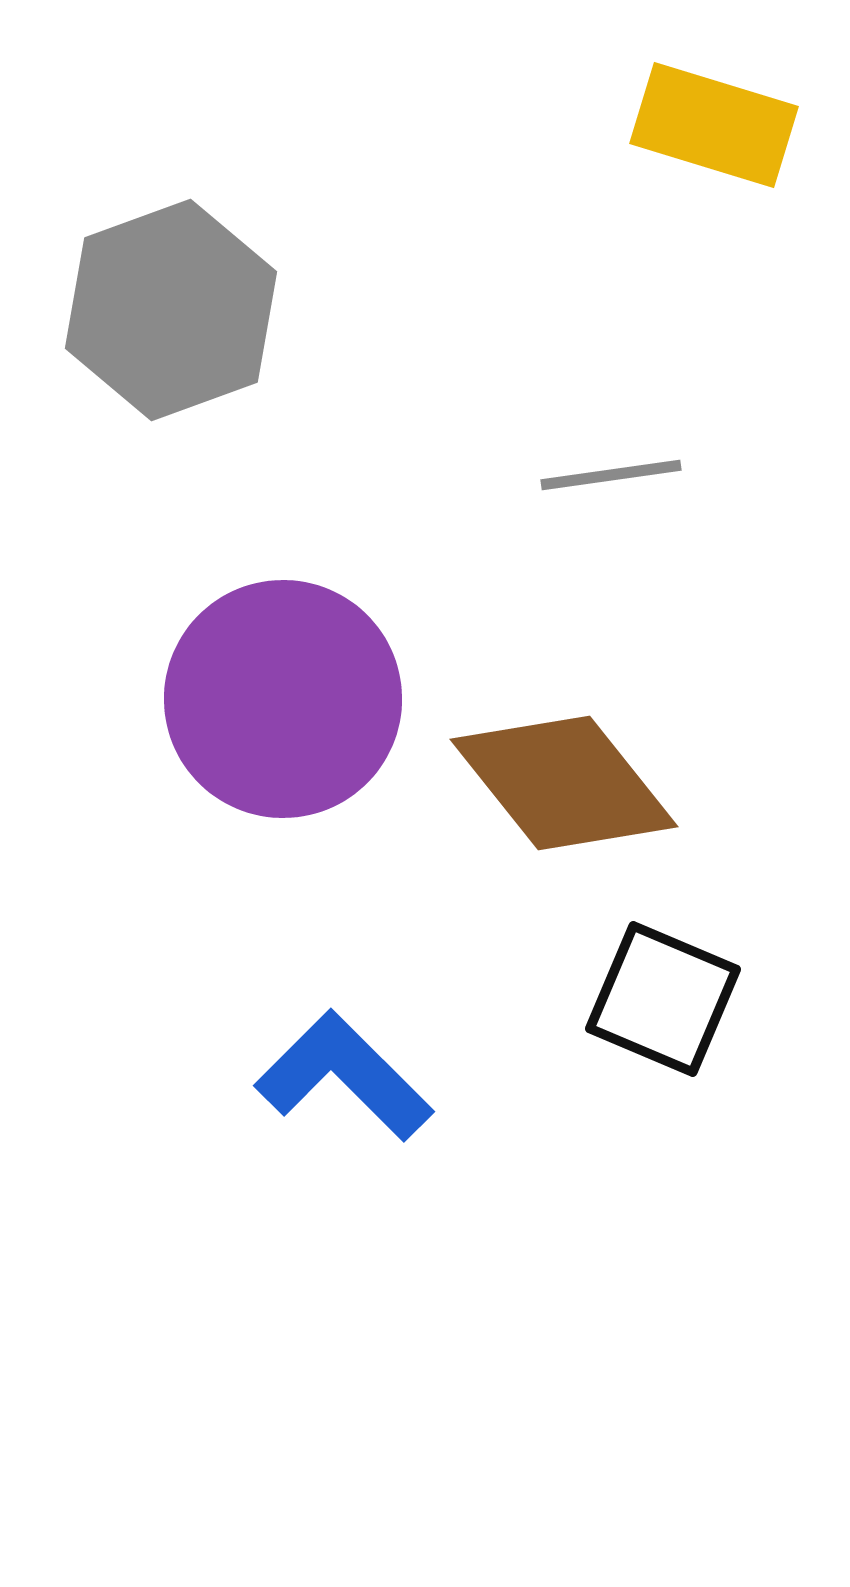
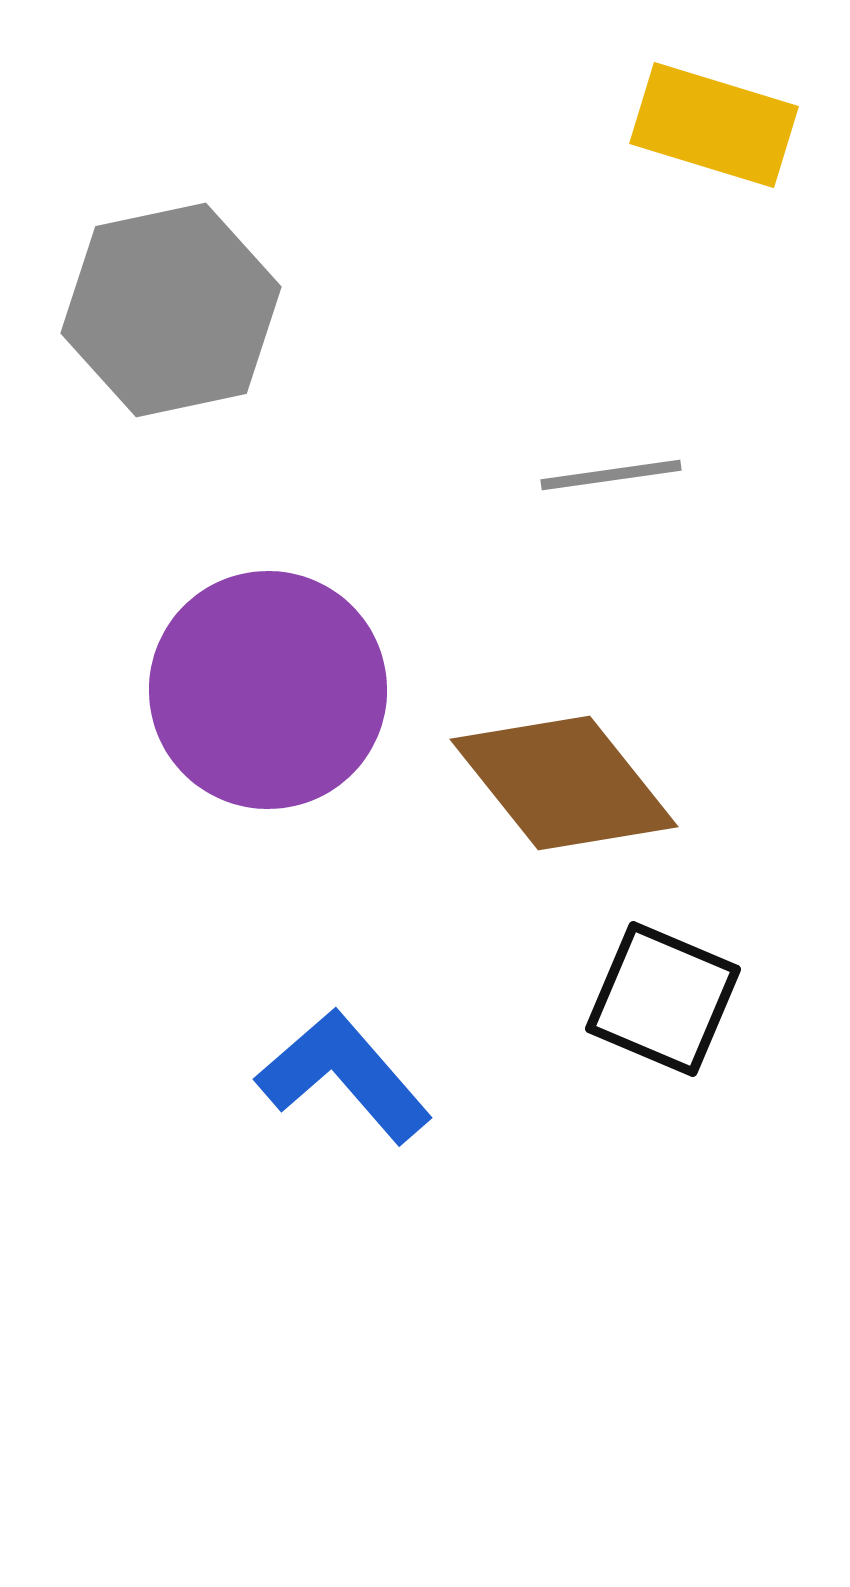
gray hexagon: rotated 8 degrees clockwise
purple circle: moved 15 px left, 9 px up
blue L-shape: rotated 4 degrees clockwise
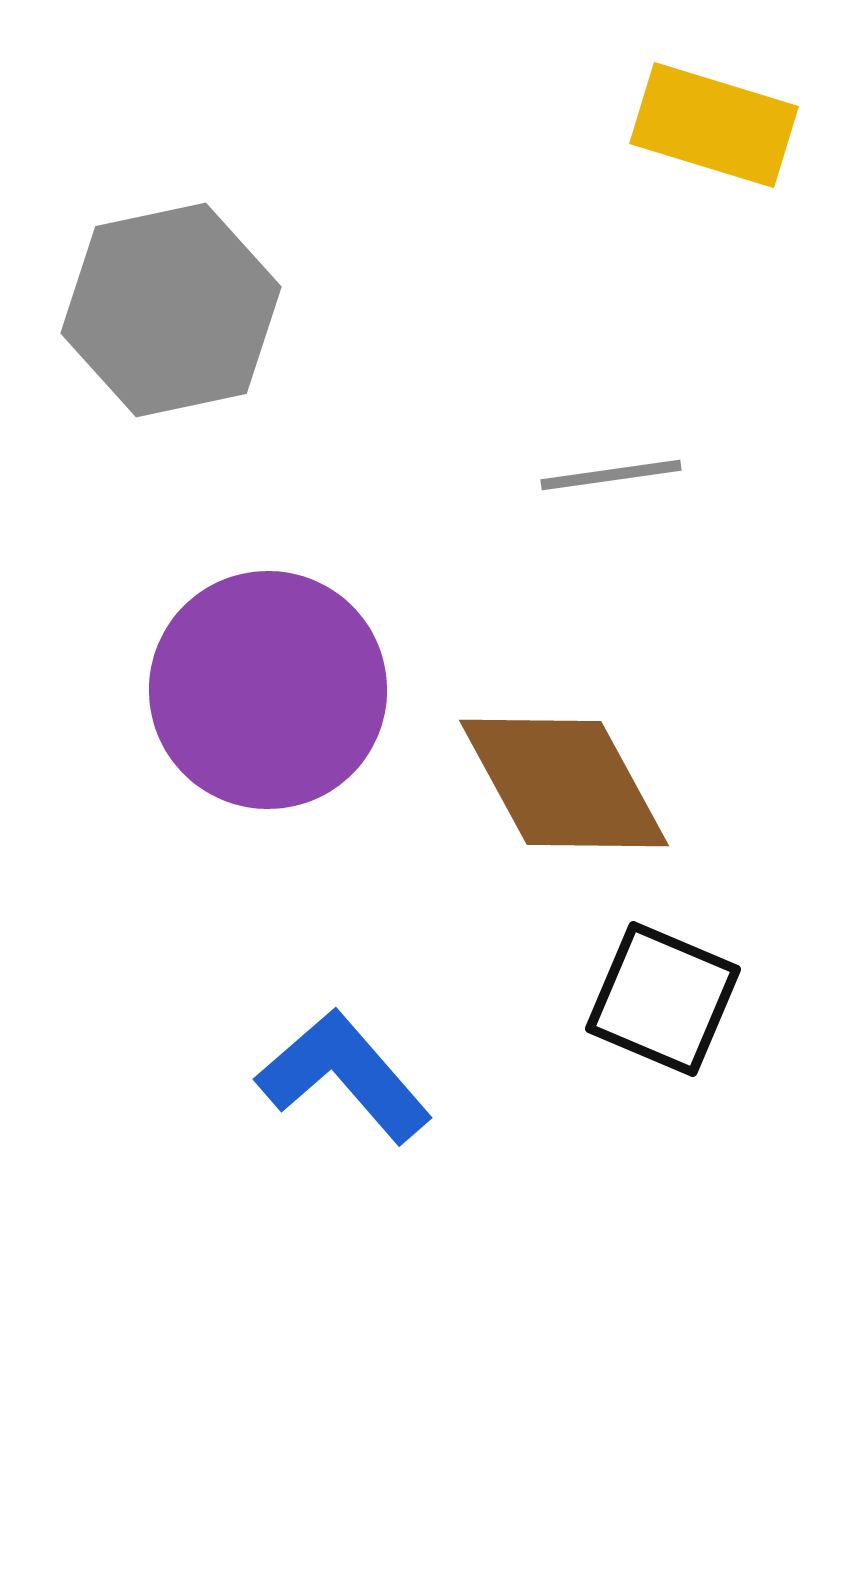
brown diamond: rotated 10 degrees clockwise
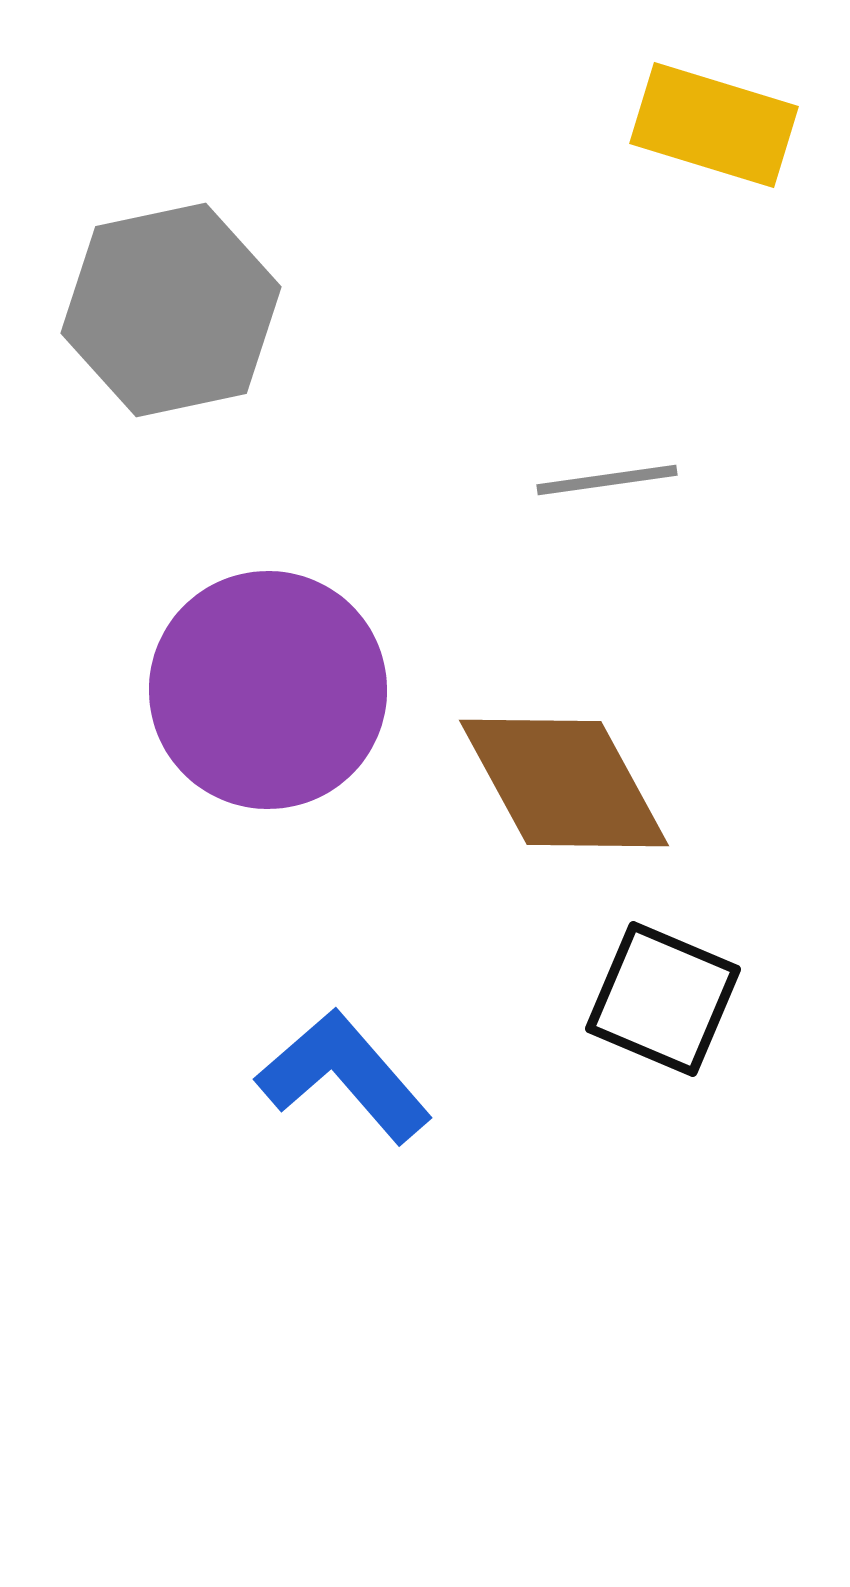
gray line: moved 4 px left, 5 px down
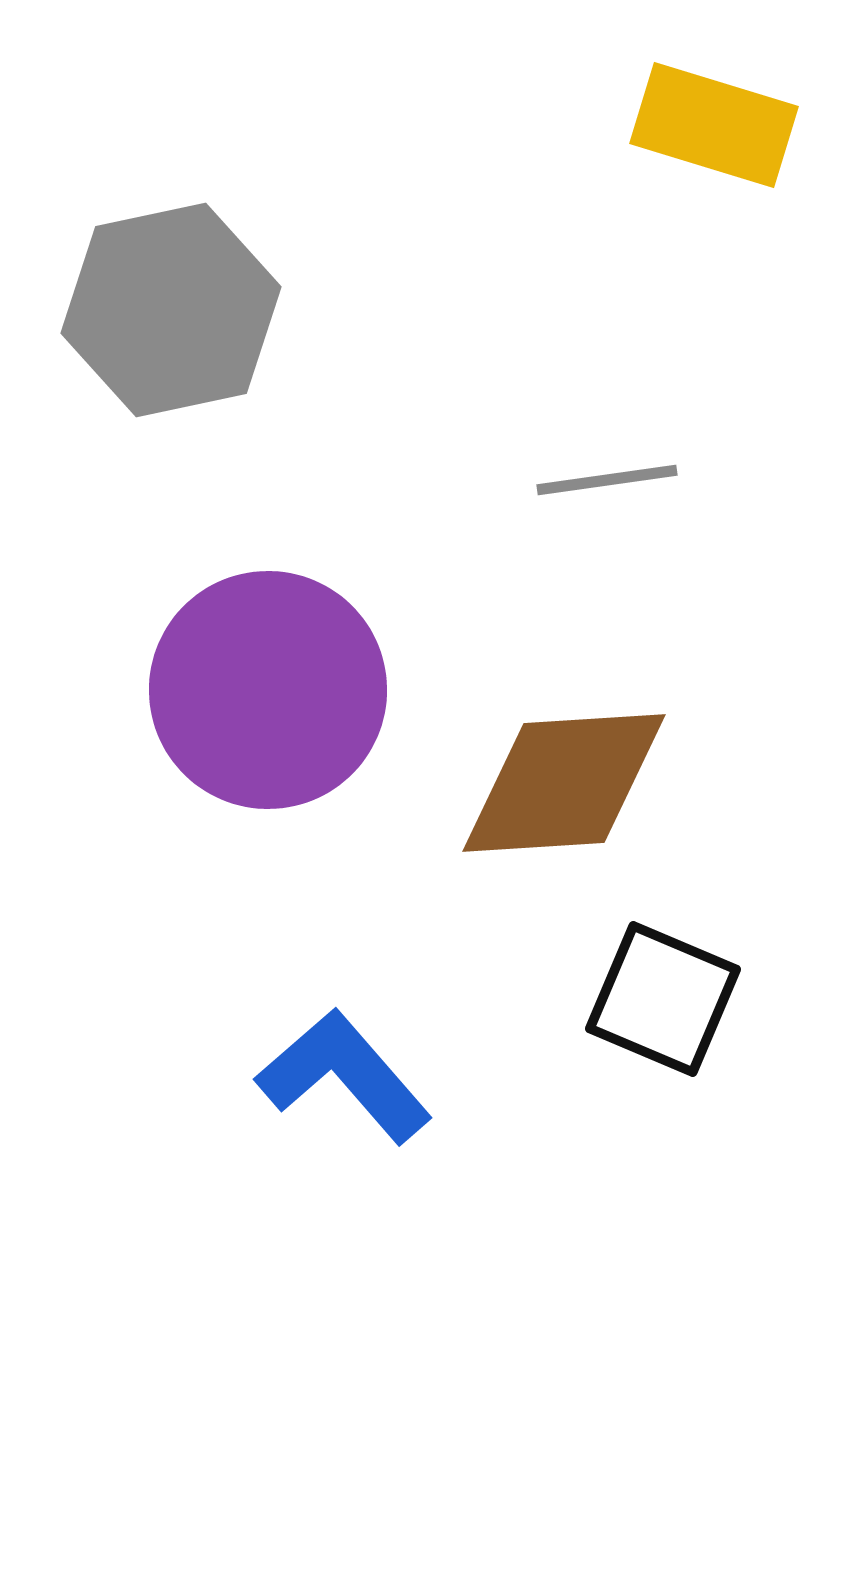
brown diamond: rotated 65 degrees counterclockwise
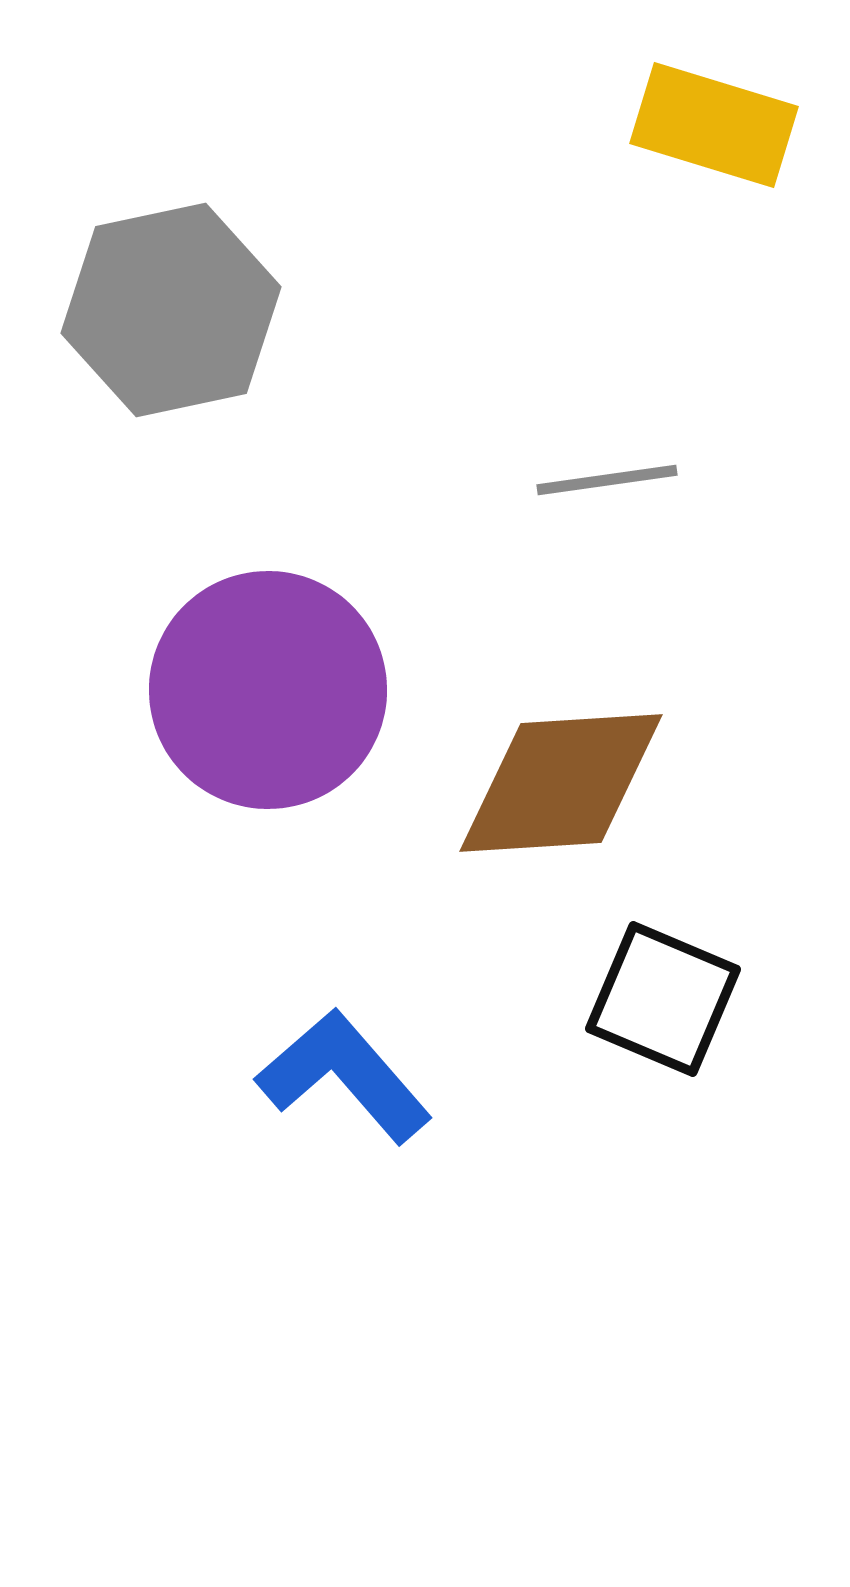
brown diamond: moved 3 px left
